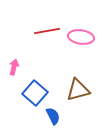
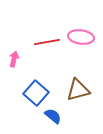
red line: moved 11 px down
pink arrow: moved 8 px up
blue square: moved 1 px right
blue semicircle: rotated 24 degrees counterclockwise
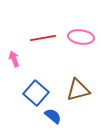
red line: moved 4 px left, 4 px up
pink arrow: rotated 35 degrees counterclockwise
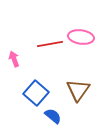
red line: moved 7 px right, 6 px down
brown triangle: rotated 40 degrees counterclockwise
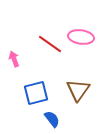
red line: rotated 45 degrees clockwise
blue square: rotated 35 degrees clockwise
blue semicircle: moved 1 px left, 3 px down; rotated 12 degrees clockwise
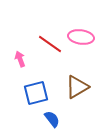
pink arrow: moved 6 px right
brown triangle: moved 1 px left, 3 px up; rotated 25 degrees clockwise
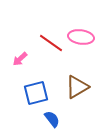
red line: moved 1 px right, 1 px up
pink arrow: rotated 112 degrees counterclockwise
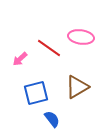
red line: moved 2 px left, 5 px down
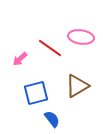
red line: moved 1 px right
brown triangle: moved 1 px up
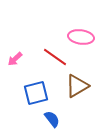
red line: moved 5 px right, 9 px down
pink arrow: moved 5 px left
